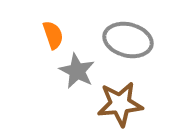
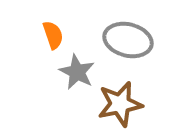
gray star: moved 1 px down
brown star: rotated 6 degrees counterclockwise
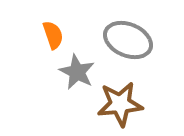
gray ellipse: rotated 9 degrees clockwise
brown star: rotated 6 degrees clockwise
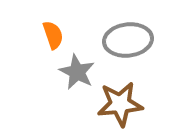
gray ellipse: rotated 30 degrees counterclockwise
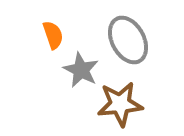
gray ellipse: rotated 69 degrees clockwise
gray star: moved 4 px right, 2 px up
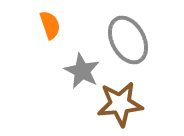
orange semicircle: moved 3 px left, 10 px up
gray star: moved 1 px right, 1 px down
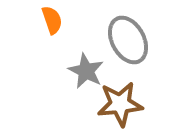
orange semicircle: moved 2 px right, 5 px up
gray star: moved 4 px right
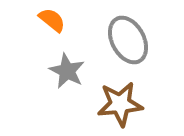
orange semicircle: rotated 32 degrees counterclockwise
gray star: moved 19 px left
